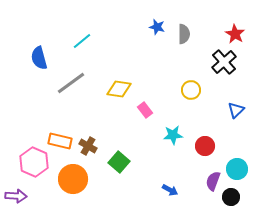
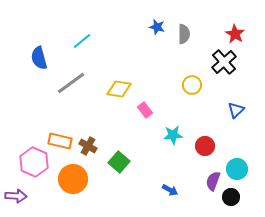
yellow circle: moved 1 px right, 5 px up
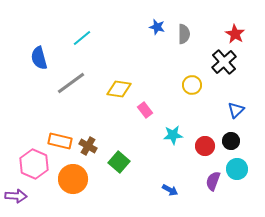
cyan line: moved 3 px up
pink hexagon: moved 2 px down
black circle: moved 56 px up
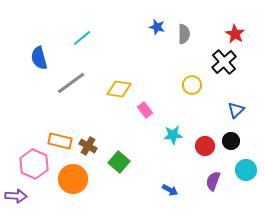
cyan circle: moved 9 px right, 1 px down
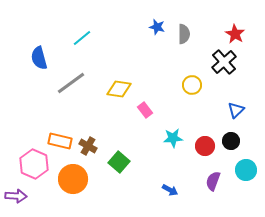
cyan star: moved 3 px down
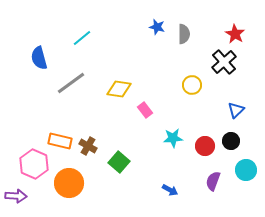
orange circle: moved 4 px left, 4 px down
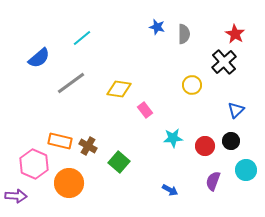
blue semicircle: rotated 115 degrees counterclockwise
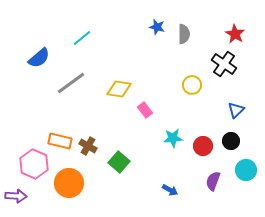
black cross: moved 2 px down; rotated 15 degrees counterclockwise
red circle: moved 2 px left
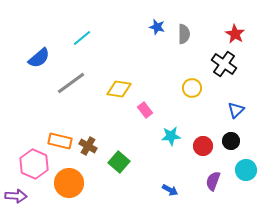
yellow circle: moved 3 px down
cyan star: moved 2 px left, 2 px up
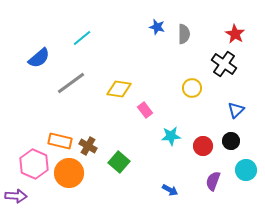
orange circle: moved 10 px up
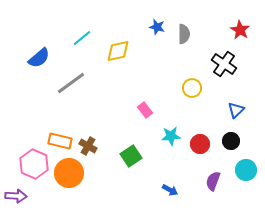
red star: moved 5 px right, 4 px up
yellow diamond: moved 1 px left, 38 px up; rotated 20 degrees counterclockwise
red circle: moved 3 px left, 2 px up
green square: moved 12 px right, 6 px up; rotated 15 degrees clockwise
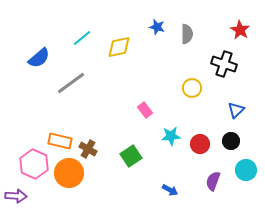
gray semicircle: moved 3 px right
yellow diamond: moved 1 px right, 4 px up
black cross: rotated 15 degrees counterclockwise
brown cross: moved 3 px down
